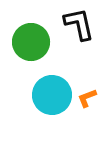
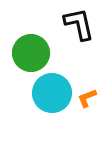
green circle: moved 11 px down
cyan circle: moved 2 px up
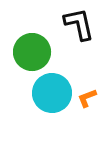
green circle: moved 1 px right, 1 px up
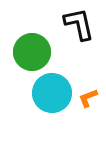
orange L-shape: moved 1 px right
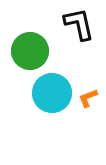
green circle: moved 2 px left, 1 px up
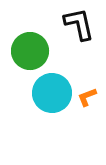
orange L-shape: moved 1 px left, 1 px up
